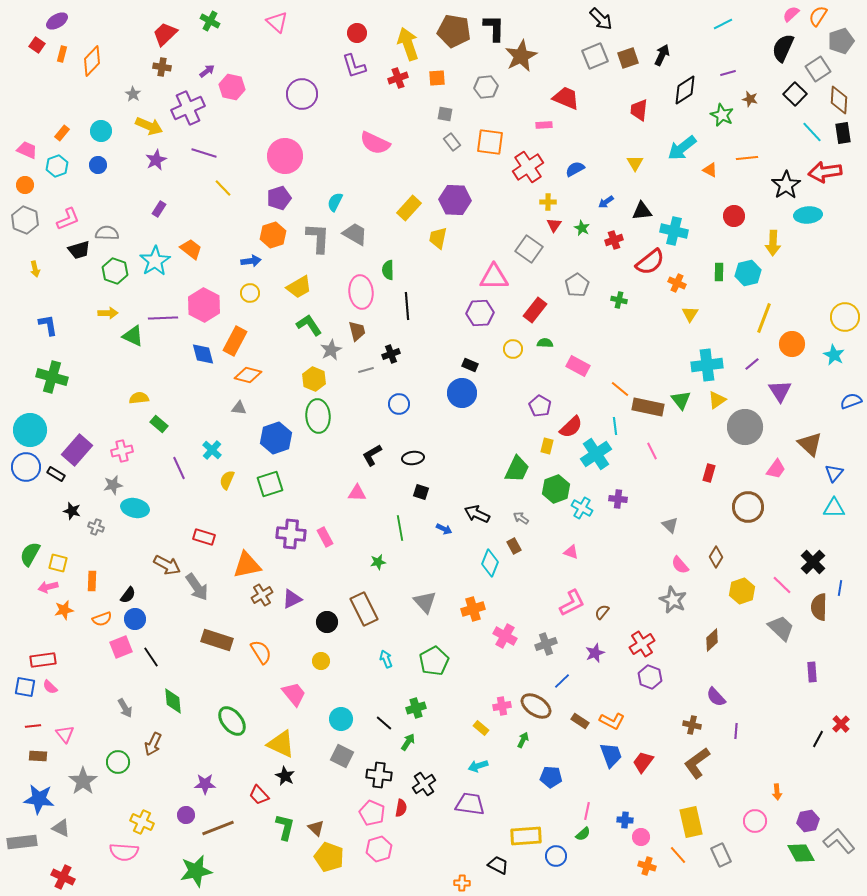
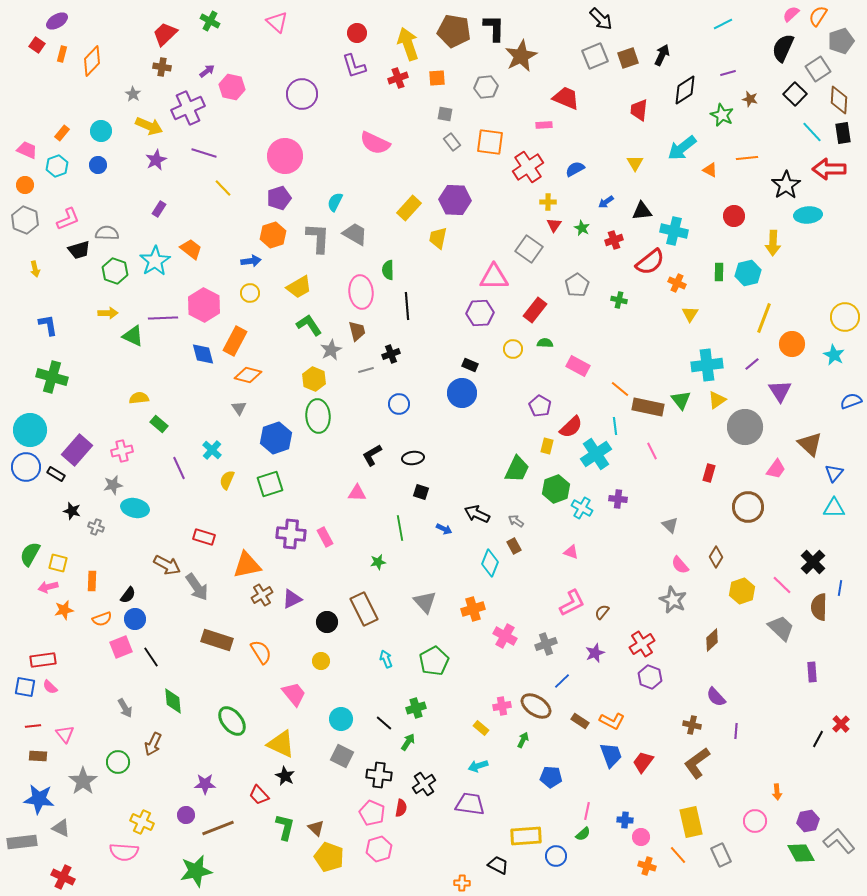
red arrow at (825, 172): moved 4 px right, 3 px up; rotated 8 degrees clockwise
gray triangle at (239, 408): rotated 49 degrees clockwise
gray arrow at (521, 518): moved 5 px left, 3 px down
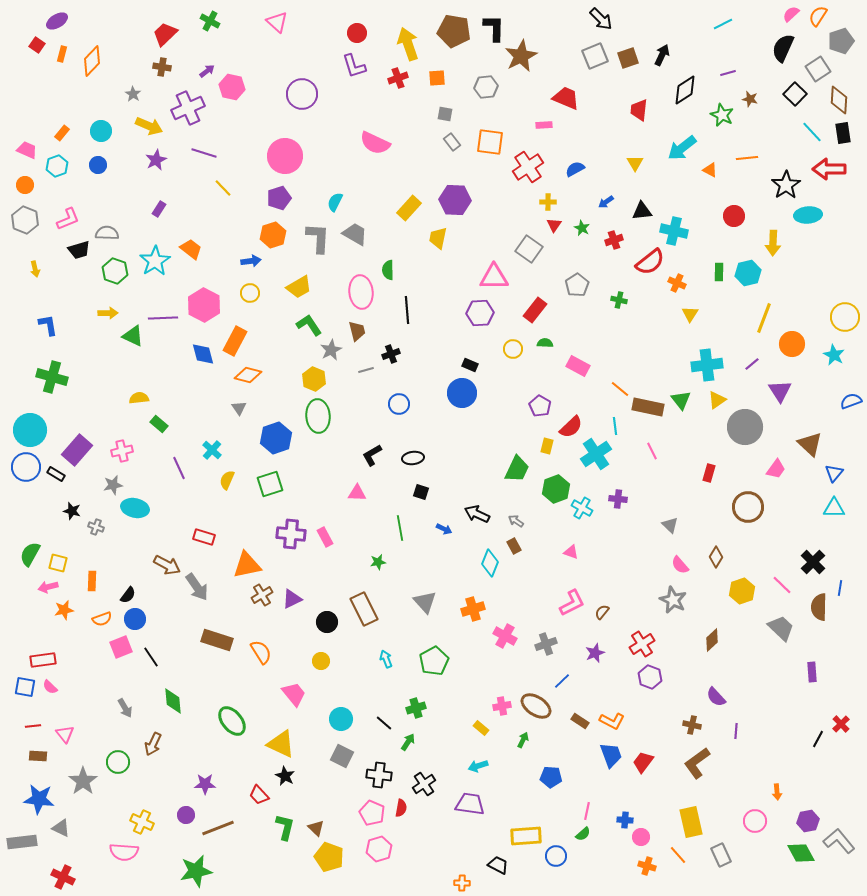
black line at (407, 306): moved 4 px down
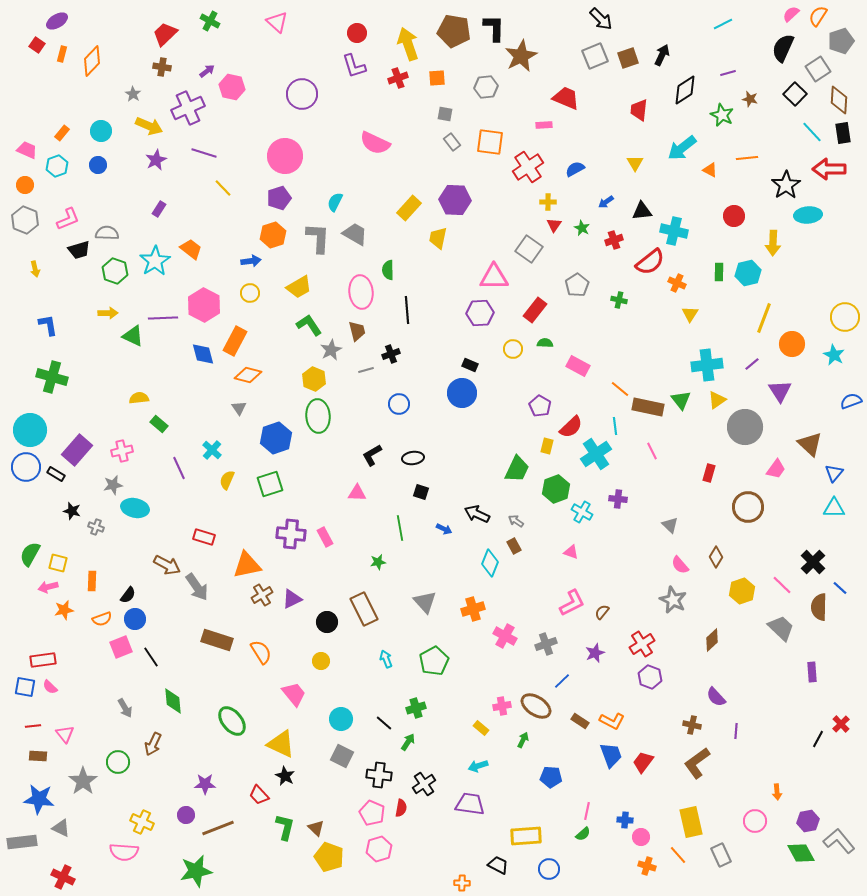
cyan cross at (582, 508): moved 4 px down
blue line at (840, 588): rotated 56 degrees counterclockwise
blue circle at (556, 856): moved 7 px left, 13 px down
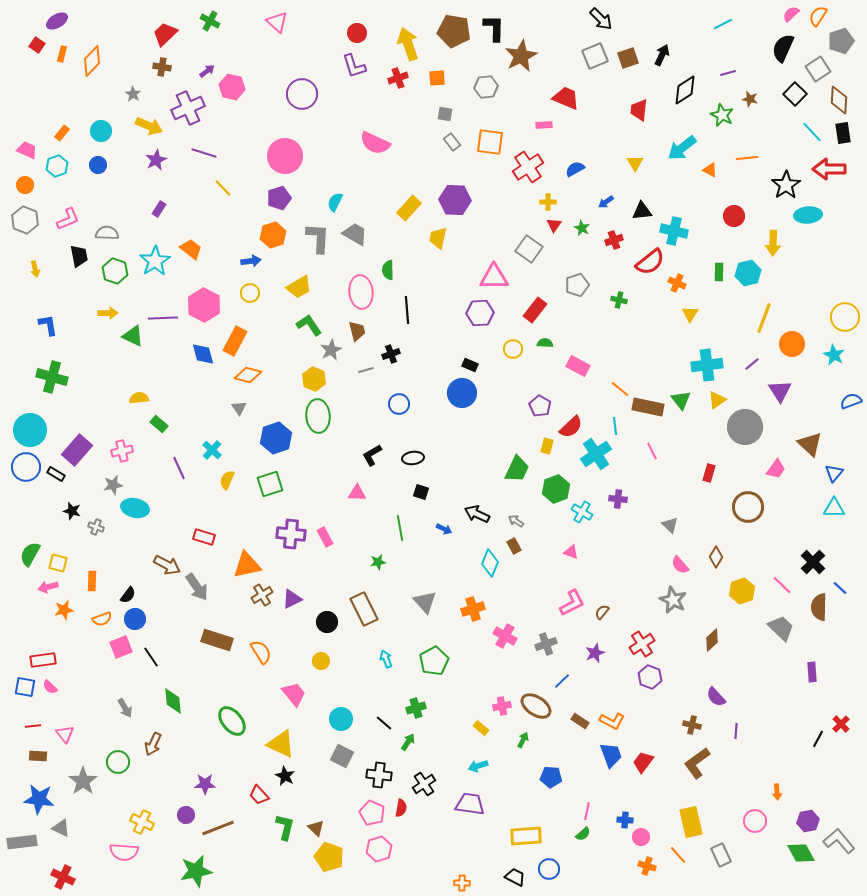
black trapezoid at (79, 250): moved 6 px down; rotated 85 degrees counterclockwise
gray pentagon at (577, 285): rotated 15 degrees clockwise
black trapezoid at (498, 865): moved 17 px right, 12 px down
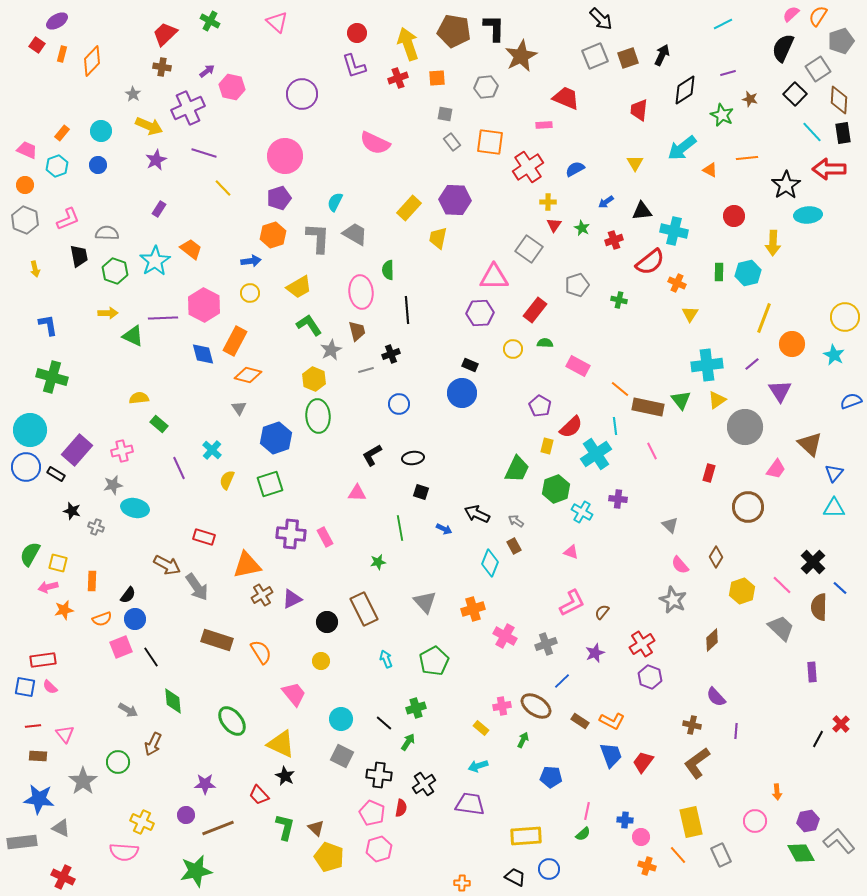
gray arrow at (125, 708): moved 3 px right, 2 px down; rotated 30 degrees counterclockwise
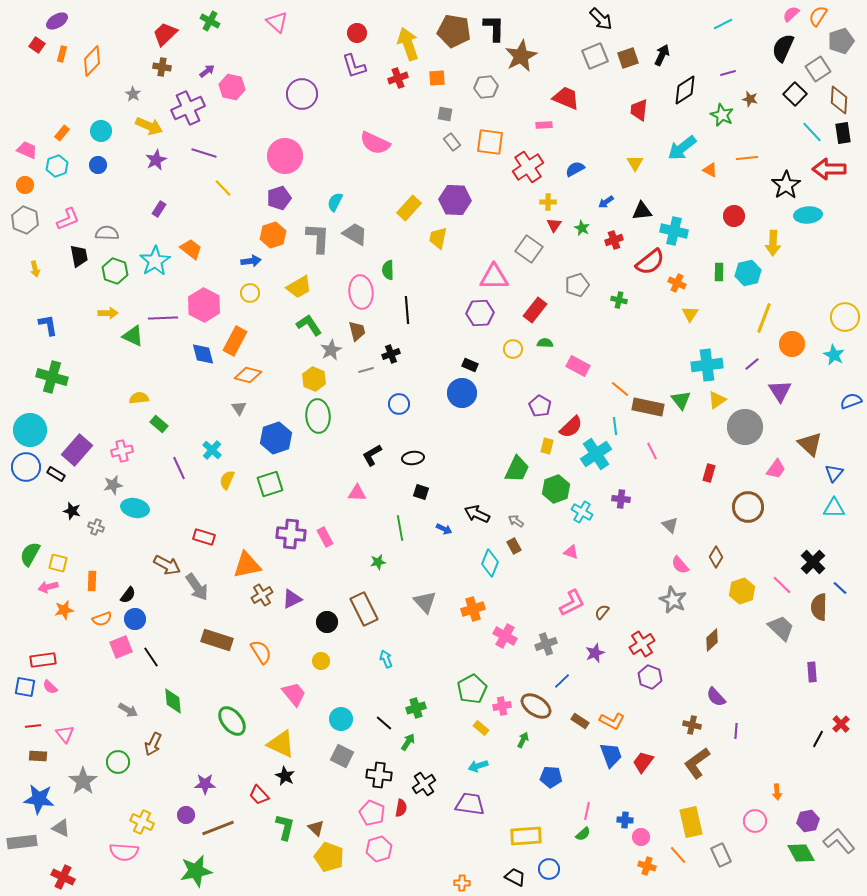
purple cross at (618, 499): moved 3 px right
green pentagon at (434, 661): moved 38 px right, 28 px down
